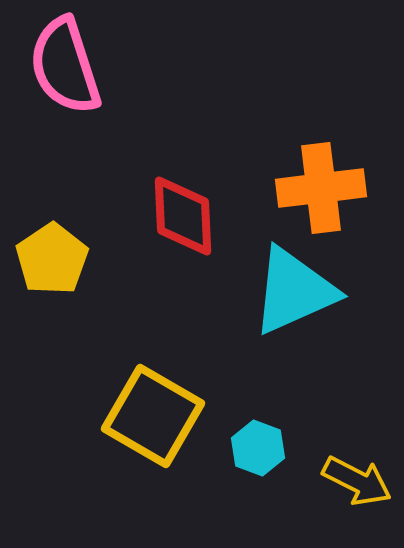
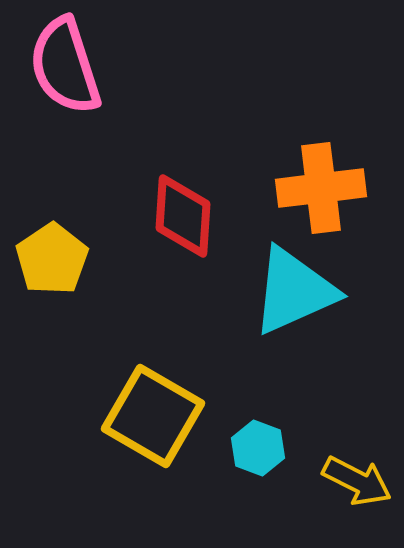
red diamond: rotated 6 degrees clockwise
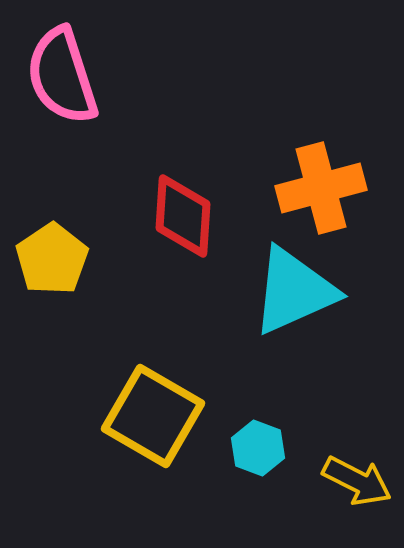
pink semicircle: moved 3 px left, 10 px down
orange cross: rotated 8 degrees counterclockwise
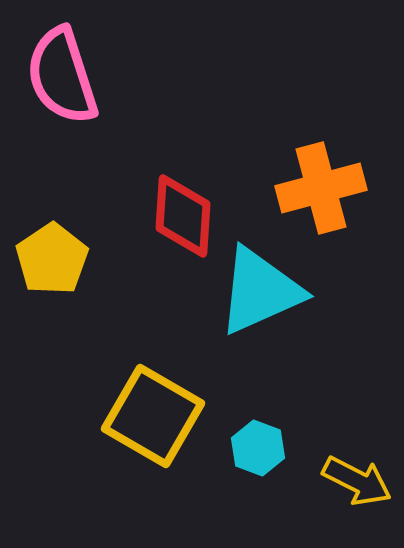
cyan triangle: moved 34 px left
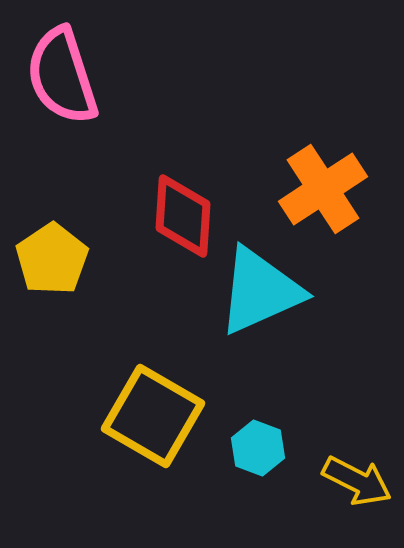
orange cross: moved 2 px right, 1 px down; rotated 18 degrees counterclockwise
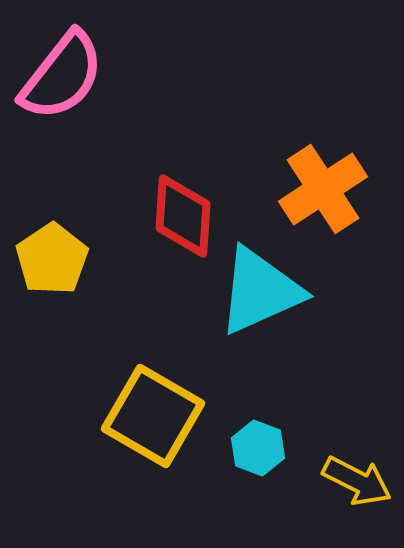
pink semicircle: rotated 124 degrees counterclockwise
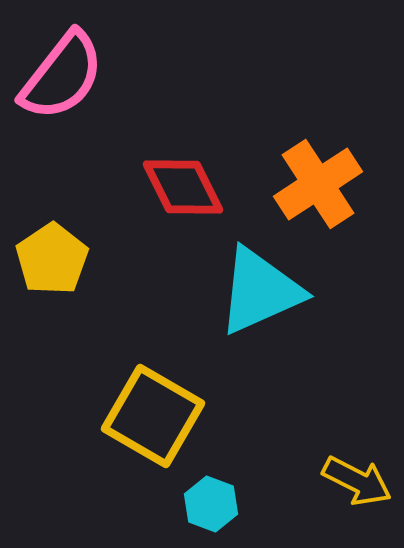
orange cross: moved 5 px left, 5 px up
red diamond: moved 29 px up; rotated 30 degrees counterclockwise
cyan hexagon: moved 47 px left, 56 px down
